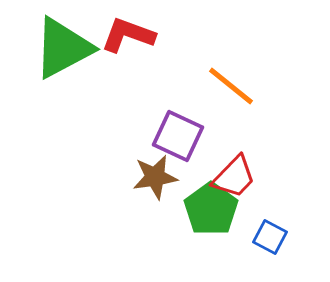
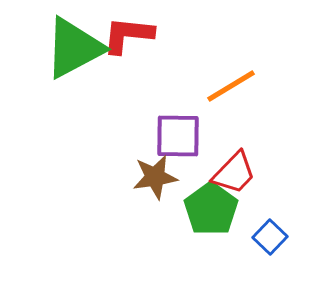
red L-shape: rotated 14 degrees counterclockwise
green triangle: moved 11 px right
orange line: rotated 70 degrees counterclockwise
purple square: rotated 24 degrees counterclockwise
red trapezoid: moved 4 px up
blue square: rotated 16 degrees clockwise
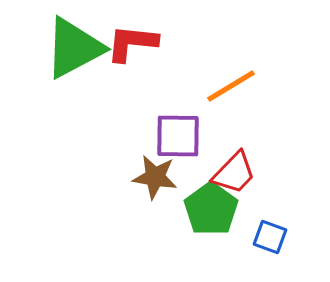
red L-shape: moved 4 px right, 8 px down
brown star: rotated 18 degrees clockwise
blue square: rotated 24 degrees counterclockwise
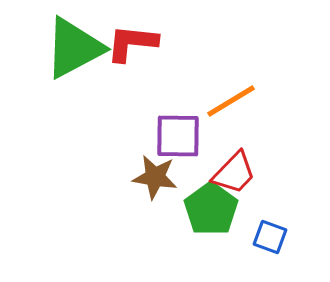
orange line: moved 15 px down
